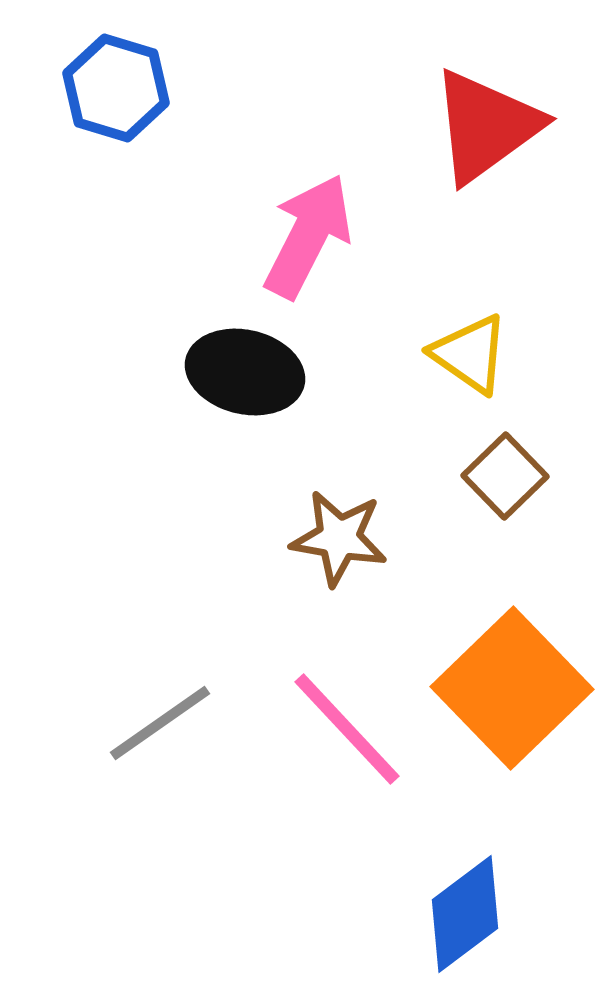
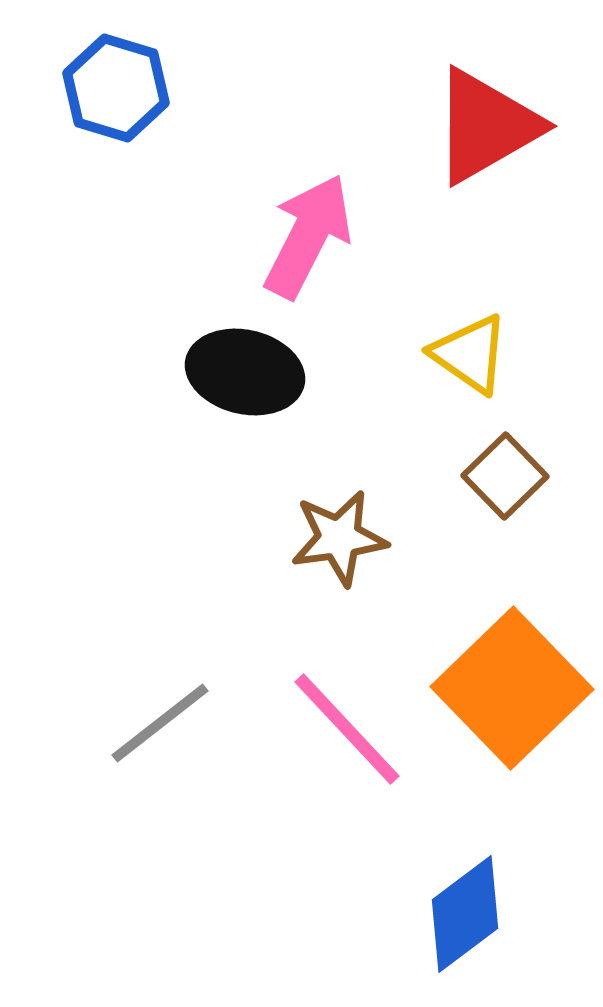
red triangle: rotated 6 degrees clockwise
brown star: rotated 18 degrees counterclockwise
gray line: rotated 3 degrees counterclockwise
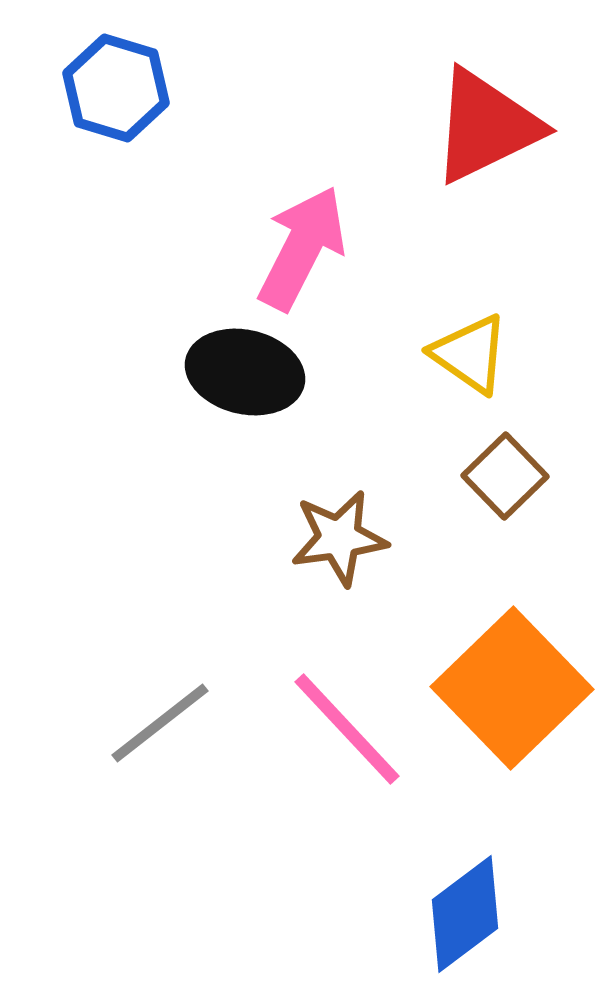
red triangle: rotated 4 degrees clockwise
pink arrow: moved 6 px left, 12 px down
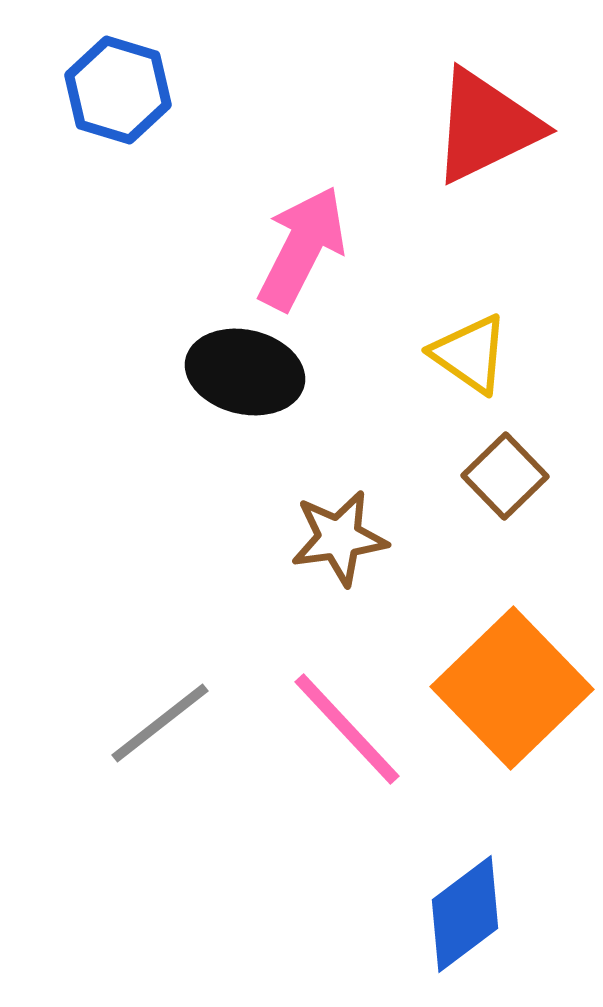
blue hexagon: moved 2 px right, 2 px down
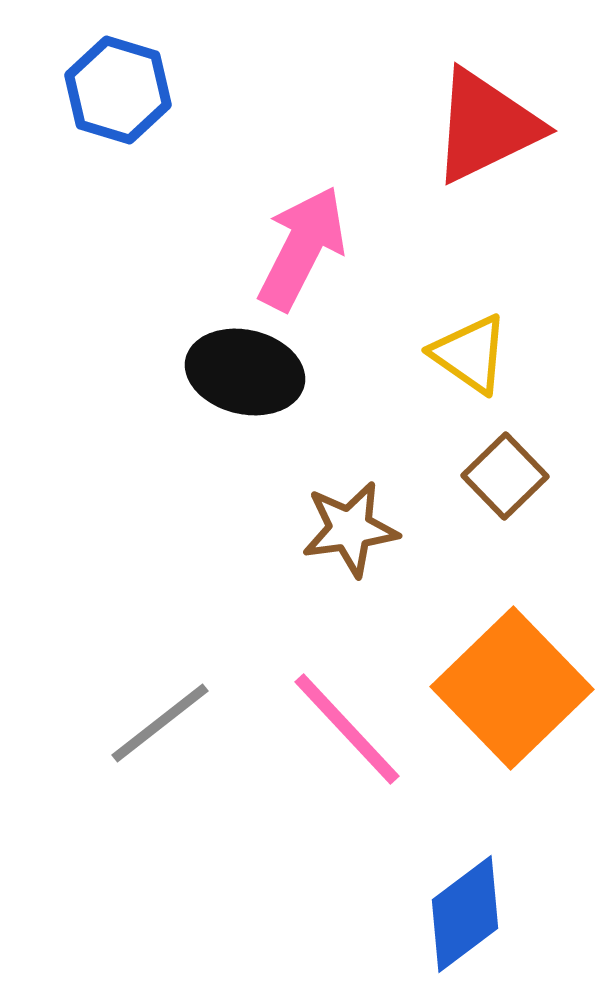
brown star: moved 11 px right, 9 px up
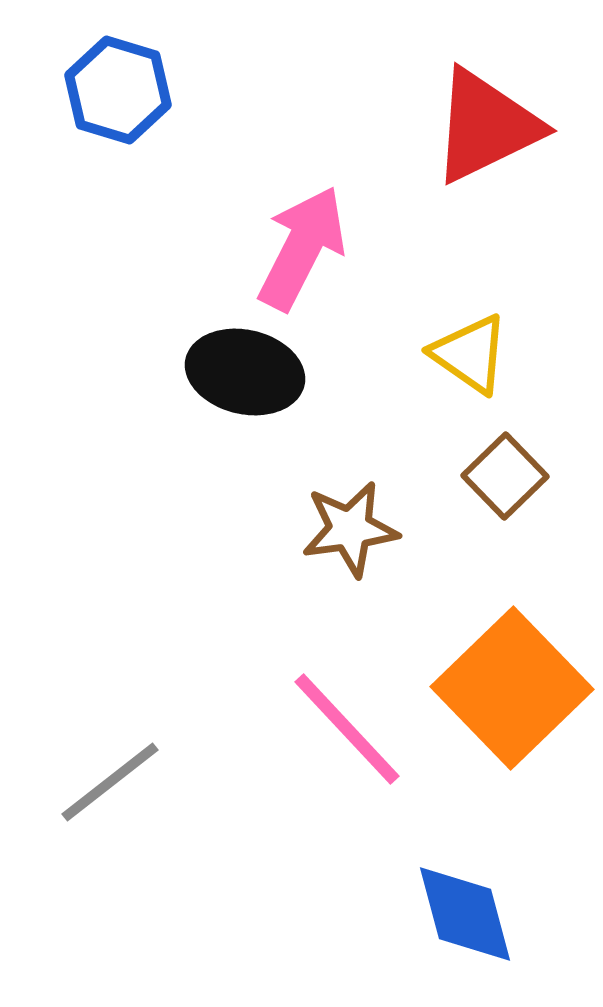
gray line: moved 50 px left, 59 px down
blue diamond: rotated 68 degrees counterclockwise
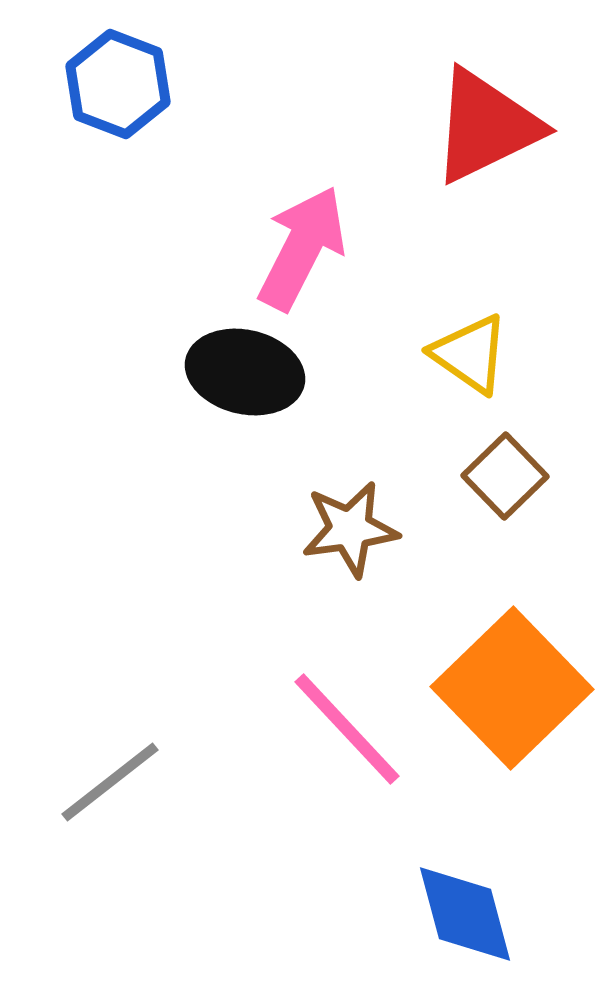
blue hexagon: moved 6 px up; rotated 4 degrees clockwise
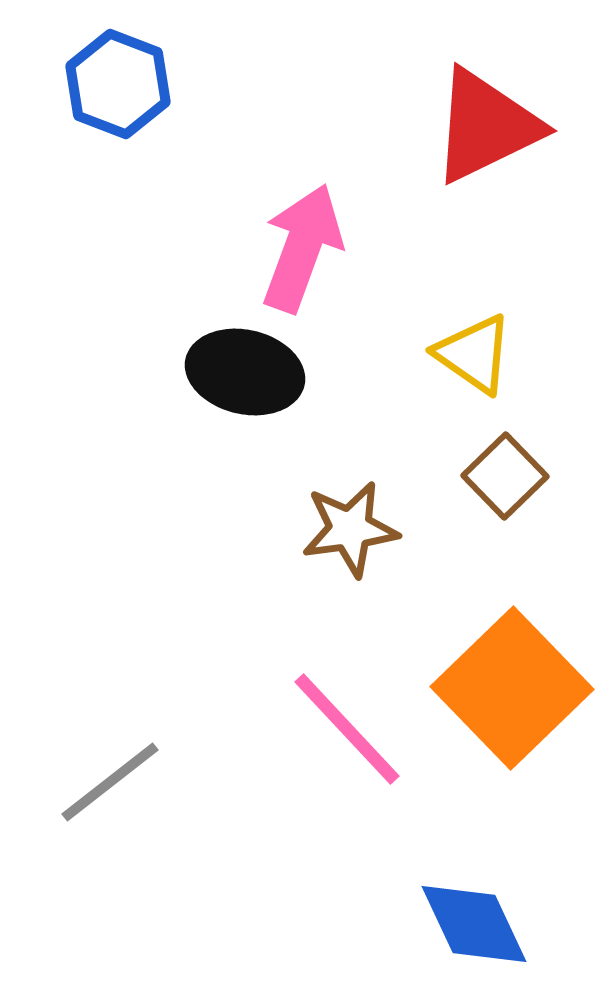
pink arrow: rotated 7 degrees counterclockwise
yellow triangle: moved 4 px right
blue diamond: moved 9 px right, 10 px down; rotated 10 degrees counterclockwise
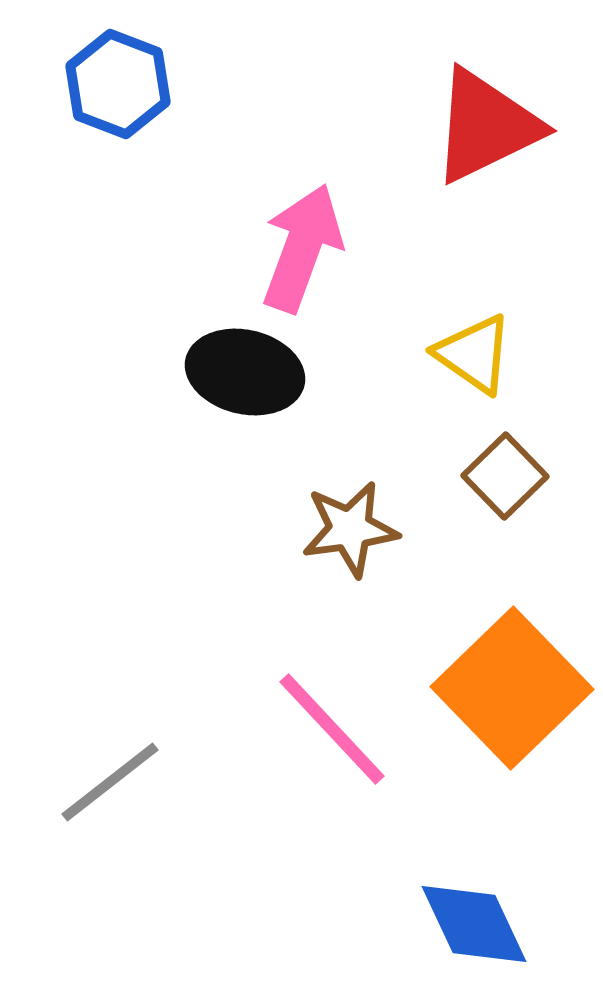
pink line: moved 15 px left
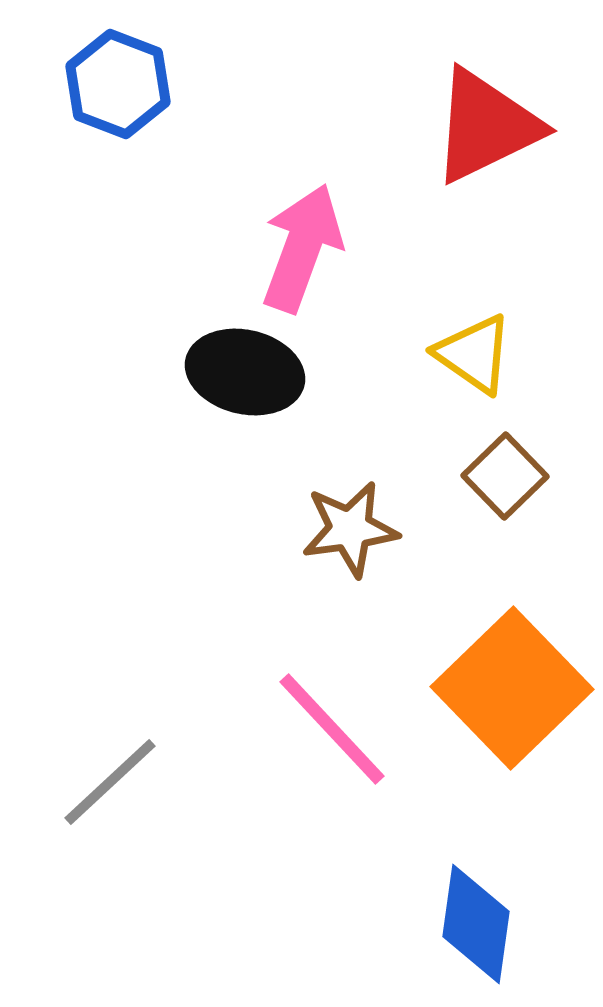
gray line: rotated 5 degrees counterclockwise
blue diamond: moved 2 px right; rotated 33 degrees clockwise
